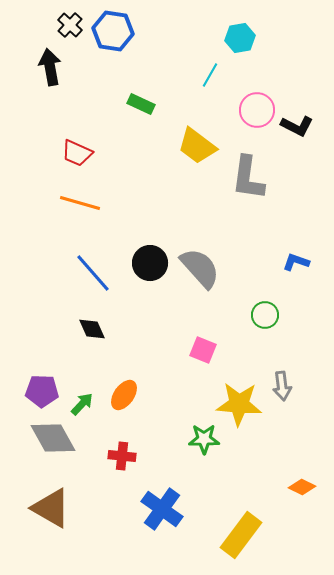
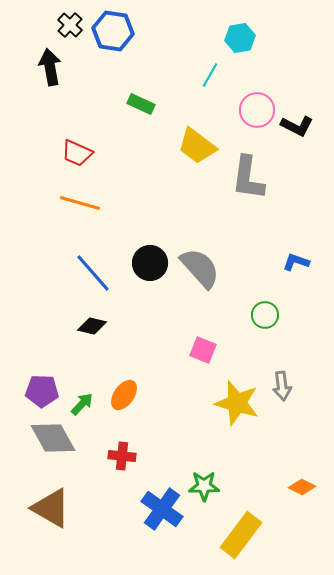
black diamond: moved 3 px up; rotated 52 degrees counterclockwise
yellow star: moved 2 px left, 1 px up; rotated 12 degrees clockwise
green star: moved 47 px down
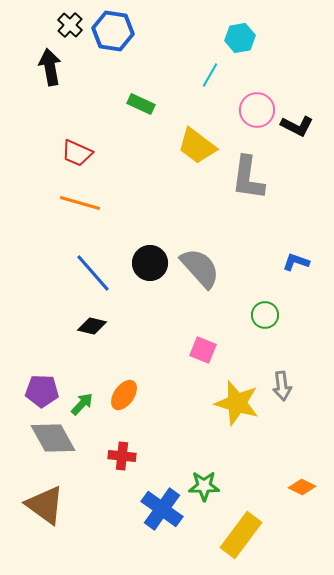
brown triangle: moved 6 px left, 3 px up; rotated 6 degrees clockwise
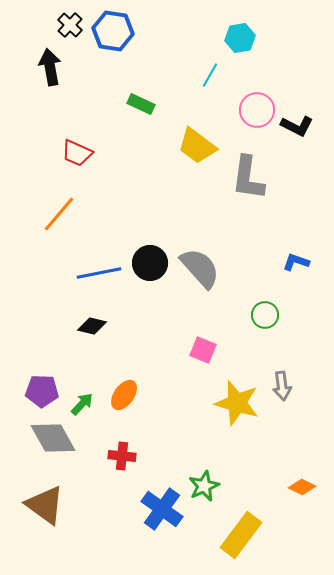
orange line: moved 21 px left, 11 px down; rotated 66 degrees counterclockwise
blue line: moved 6 px right; rotated 60 degrees counterclockwise
green star: rotated 24 degrees counterclockwise
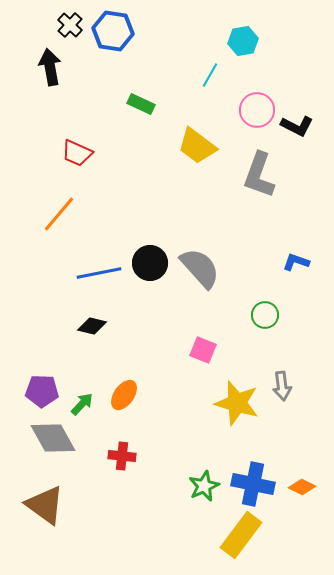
cyan hexagon: moved 3 px right, 3 px down
gray L-shape: moved 11 px right, 3 px up; rotated 12 degrees clockwise
blue cross: moved 91 px right, 25 px up; rotated 24 degrees counterclockwise
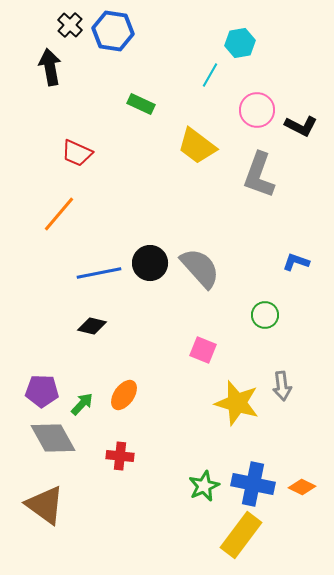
cyan hexagon: moved 3 px left, 2 px down
black L-shape: moved 4 px right
red cross: moved 2 px left
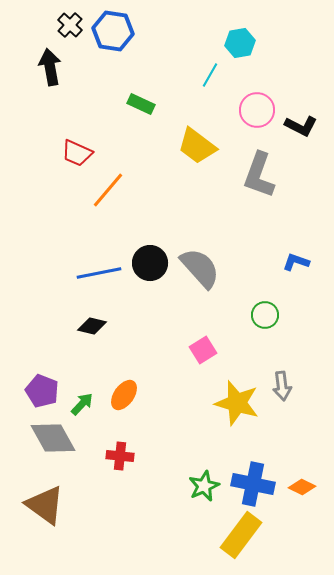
orange line: moved 49 px right, 24 px up
pink square: rotated 36 degrees clockwise
purple pentagon: rotated 20 degrees clockwise
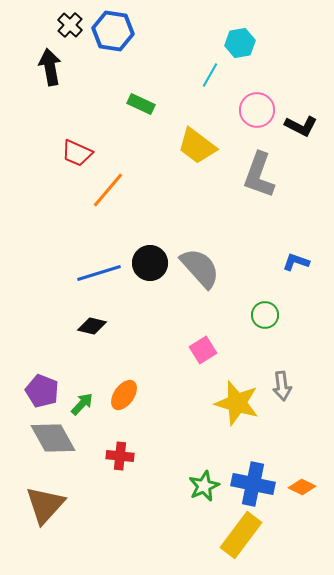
blue line: rotated 6 degrees counterclockwise
brown triangle: rotated 36 degrees clockwise
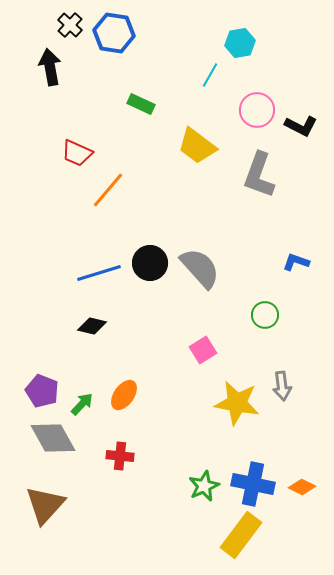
blue hexagon: moved 1 px right, 2 px down
yellow star: rotated 6 degrees counterclockwise
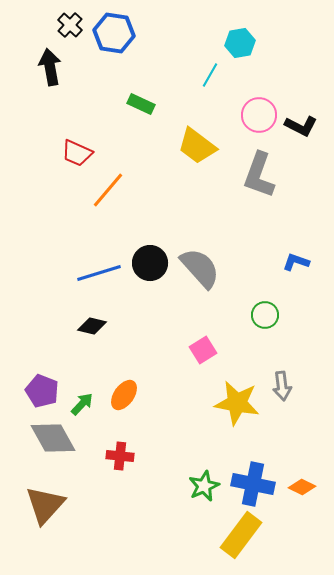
pink circle: moved 2 px right, 5 px down
